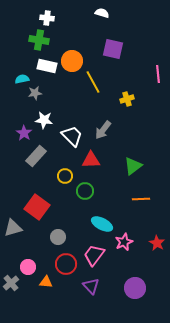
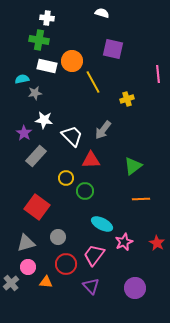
yellow circle: moved 1 px right, 2 px down
gray triangle: moved 13 px right, 15 px down
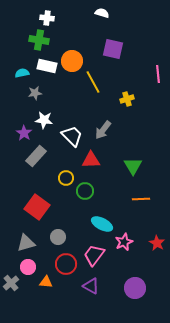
cyan semicircle: moved 6 px up
green triangle: rotated 24 degrees counterclockwise
purple triangle: rotated 18 degrees counterclockwise
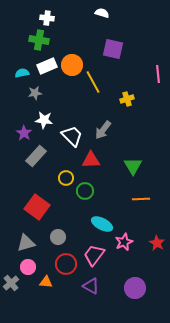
orange circle: moved 4 px down
white rectangle: rotated 36 degrees counterclockwise
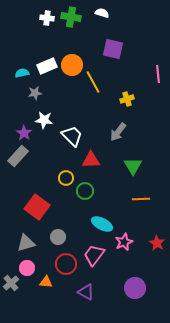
green cross: moved 32 px right, 23 px up
gray arrow: moved 15 px right, 2 px down
gray rectangle: moved 18 px left
pink circle: moved 1 px left, 1 px down
purple triangle: moved 5 px left, 6 px down
